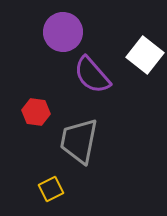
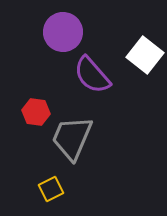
gray trapezoid: moved 7 px left, 3 px up; rotated 12 degrees clockwise
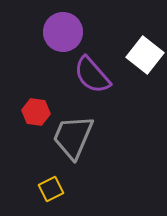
gray trapezoid: moved 1 px right, 1 px up
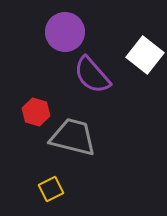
purple circle: moved 2 px right
red hexagon: rotated 8 degrees clockwise
gray trapezoid: rotated 81 degrees clockwise
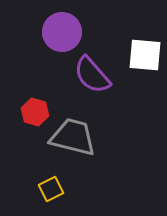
purple circle: moved 3 px left
white square: rotated 33 degrees counterclockwise
red hexagon: moved 1 px left
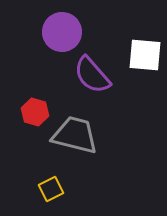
gray trapezoid: moved 2 px right, 2 px up
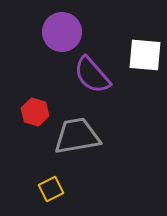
gray trapezoid: moved 2 px right, 1 px down; rotated 24 degrees counterclockwise
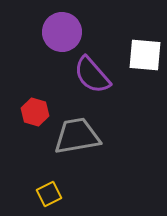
yellow square: moved 2 px left, 5 px down
